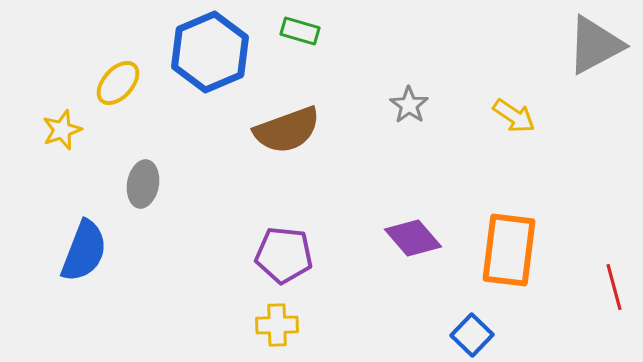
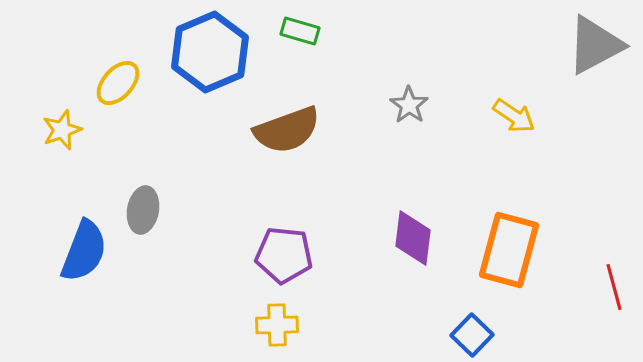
gray ellipse: moved 26 px down
purple diamond: rotated 48 degrees clockwise
orange rectangle: rotated 8 degrees clockwise
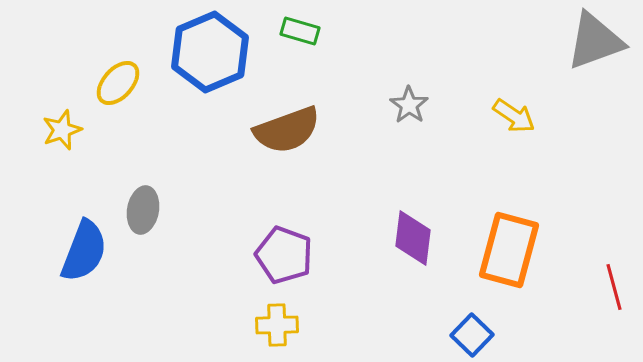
gray triangle: moved 4 px up; rotated 8 degrees clockwise
purple pentagon: rotated 14 degrees clockwise
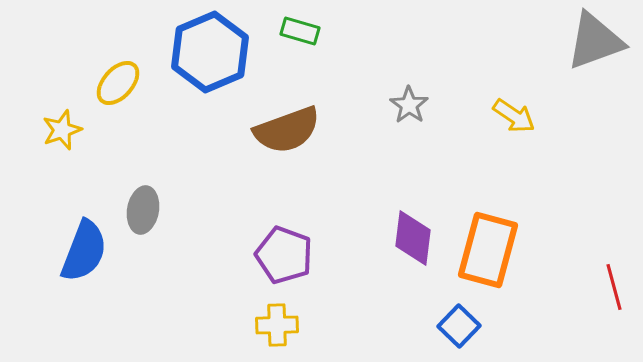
orange rectangle: moved 21 px left
blue square: moved 13 px left, 9 px up
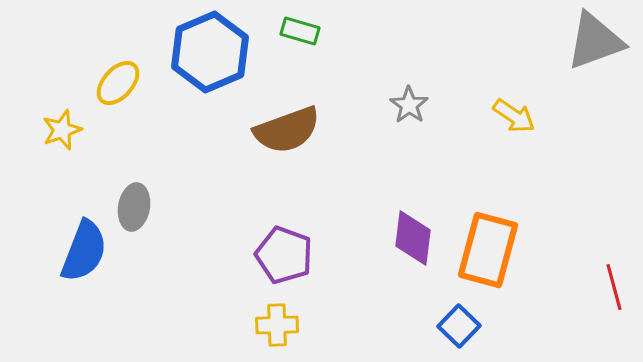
gray ellipse: moved 9 px left, 3 px up
